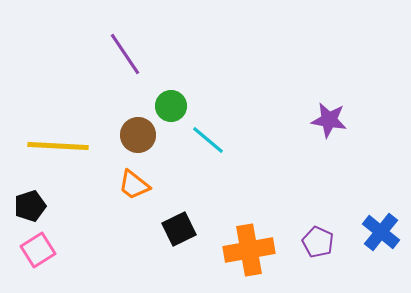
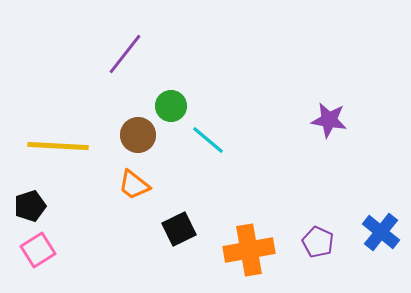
purple line: rotated 72 degrees clockwise
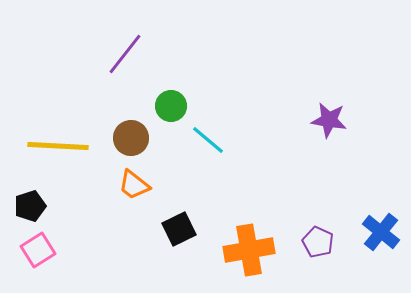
brown circle: moved 7 px left, 3 px down
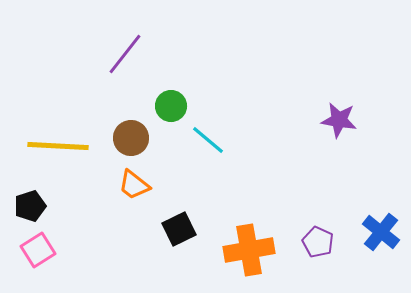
purple star: moved 10 px right
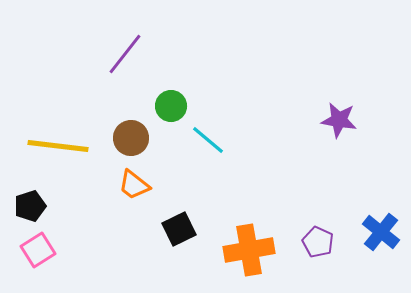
yellow line: rotated 4 degrees clockwise
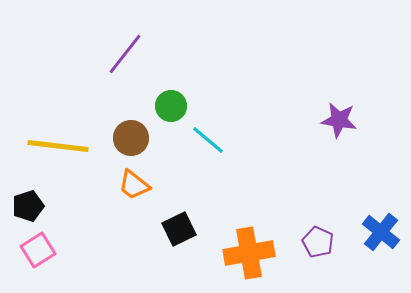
black pentagon: moved 2 px left
orange cross: moved 3 px down
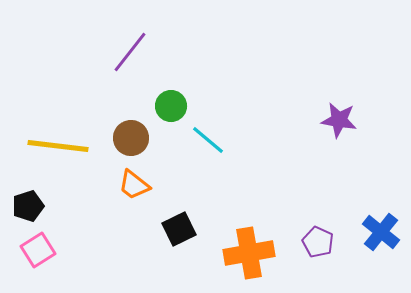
purple line: moved 5 px right, 2 px up
